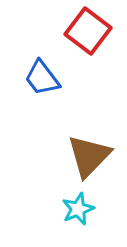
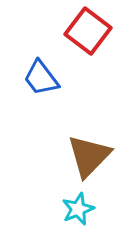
blue trapezoid: moved 1 px left
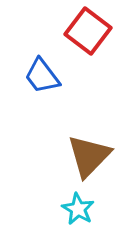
blue trapezoid: moved 1 px right, 2 px up
cyan star: rotated 20 degrees counterclockwise
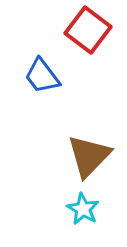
red square: moved 1 px up
cyan star: moved 5 px right
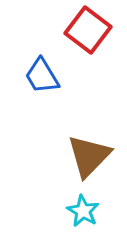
blue trapezoid: rotated 6 degrees clockwise
cyan star: moved 2 px down
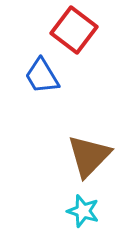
red square: moved 14 px left
cyan star: rotated 12 degrees counterclockwise
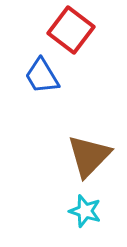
red square: moved 3 px left
cyan star: moved 2 px right
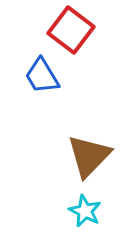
cyan star: rotated 8 degrees clockwise
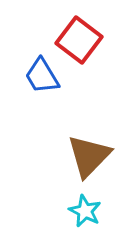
red square: moved 8 px right, 10 px down
